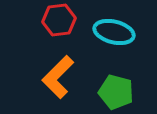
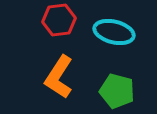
orange L-shape: moved 1 px right; rotated 12 degrees counterclockwise
green pentagon: moved 1 px right, 1 px up
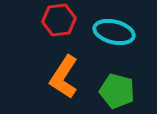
orange L-shape: moved 5 px right
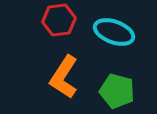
cyan ellipse: rotated 6 degrees clockwise
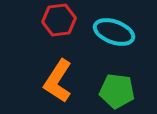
orange L-shape: moved 6 px left, 4 px down
green pentagon: rotated 8 degrees counterclockwise
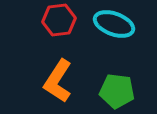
cyan ellipse: moved 8 px up
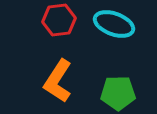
green pentagon: moved 1 px right, 2 px down; rotated 8 degrees counterclockwise
